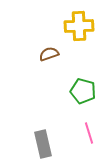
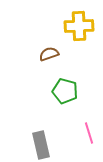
green pentagon: moved 18 px left
gray rectangle: moved 2 px left, 1 px down
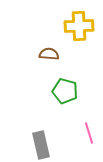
brown semicircle: rotated 24 degrees clockwise
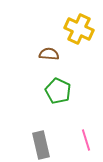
yellow cross: moved 3 px down; rotated 28 degrees clockwise
green pentagon: moved 7 px left; rotated 10 degrees clockwise
pink line: moved 3 px left, 7 px down
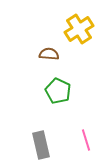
yellow cross: rotated 32 degrees clockwise
